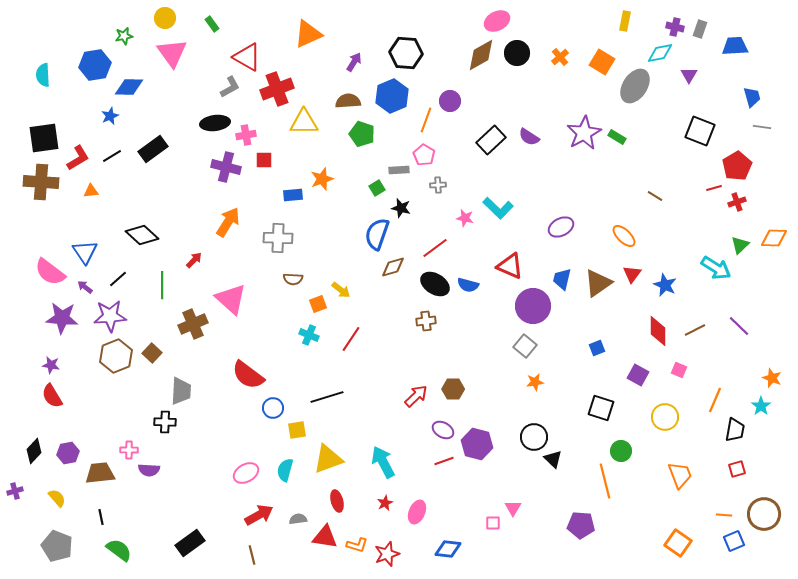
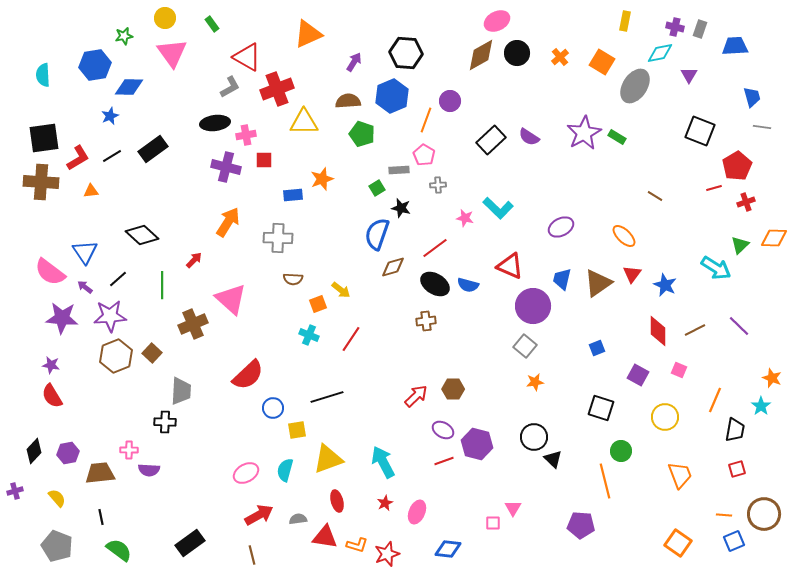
red cross at (737, 202): moved 9 px right
red semicircle at (248, 375): rotated 80 degrees counterclockwise
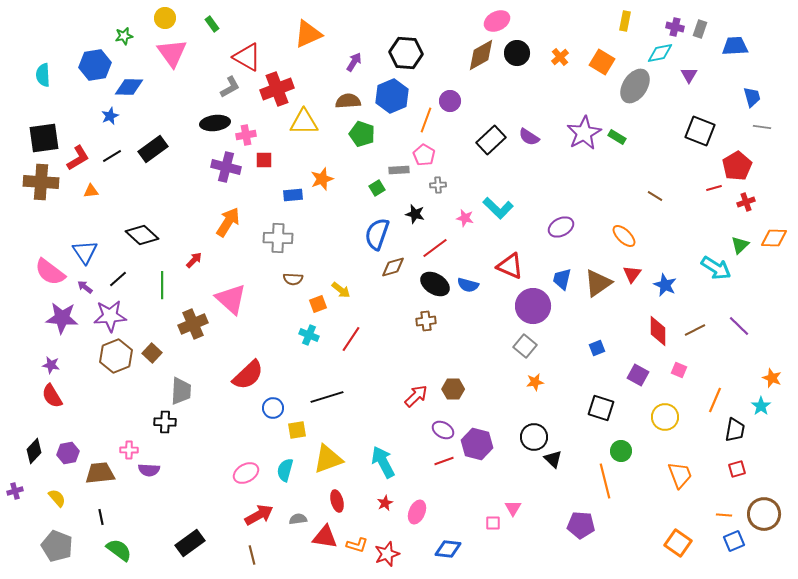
black star at (401, 208): moved 14 px right, 6 px down
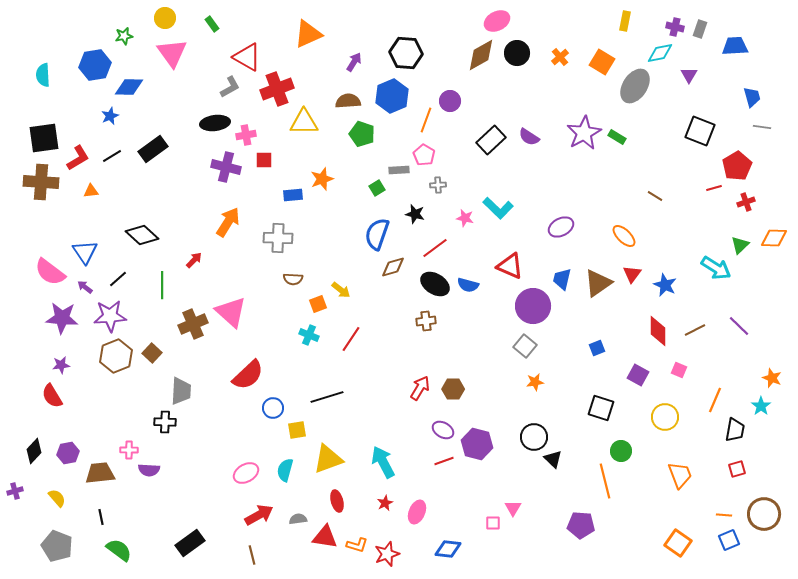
pink triangle at (231, 299): moved 13 px down
purple star at (51, 365): moved 10 px right; rotated 18 degrees counterclockwise
red arrow at (416, 396): moved 4 px right, 8 px up; rotated 15 degrees counterclockwise
blue square at (734, 541): moved 5 px left, 1 px up
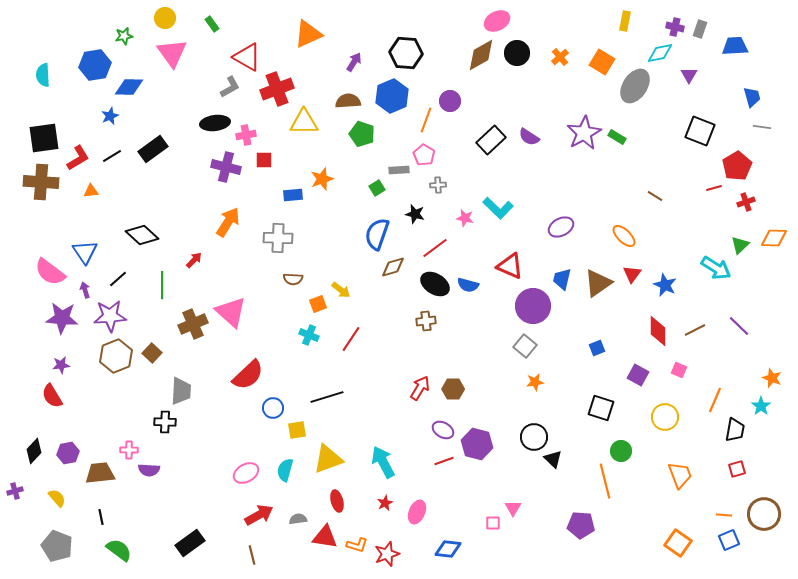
purple arrow at (85, 287): moved 3 px down; rotated 35 degrees clockwise
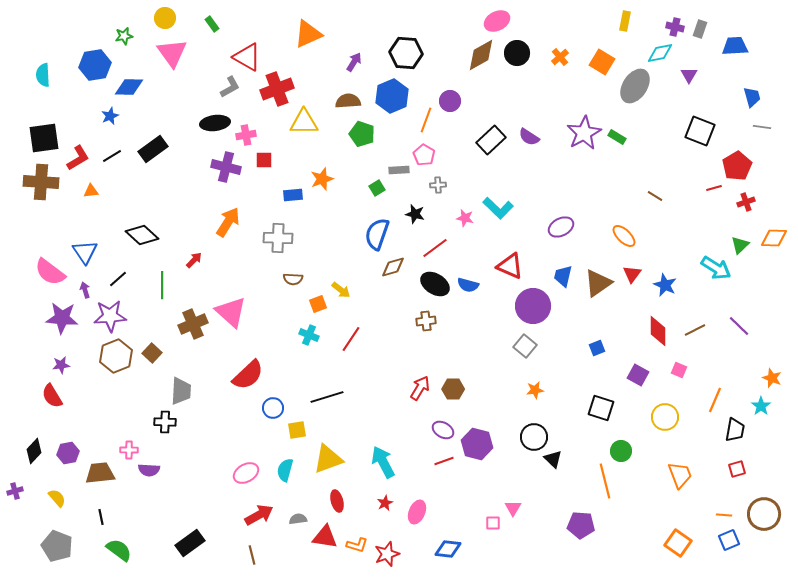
blue trapezoid at (562, 279): moved 1 px right, 3 px up
orange star at (535, 382): moved 8 px down
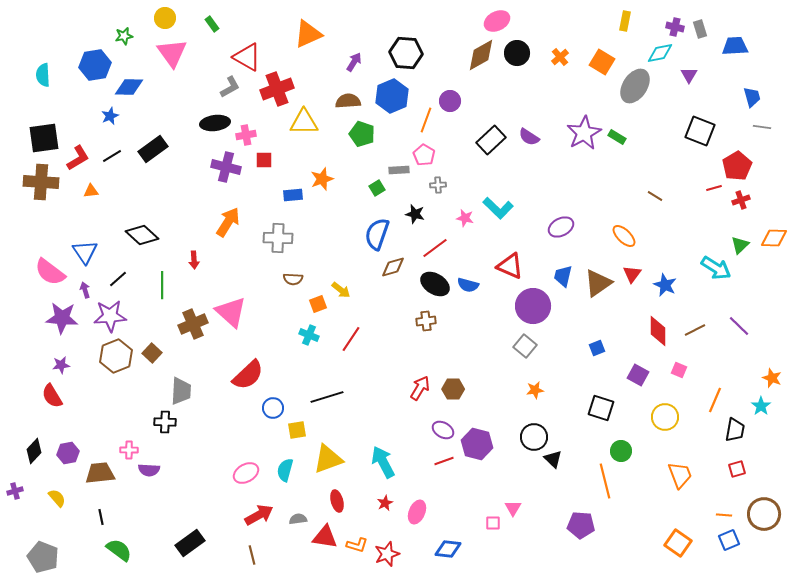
gray rectangle at (700, 29): rotated 36 degrees counterclockwise
red cross at (746, 202): moved 5 px left, 2 px up
red arrow at (194, 260): rotated 132 degrees clockwise
gray pentagon at (57, 546): moved 14 px left, 11 px down
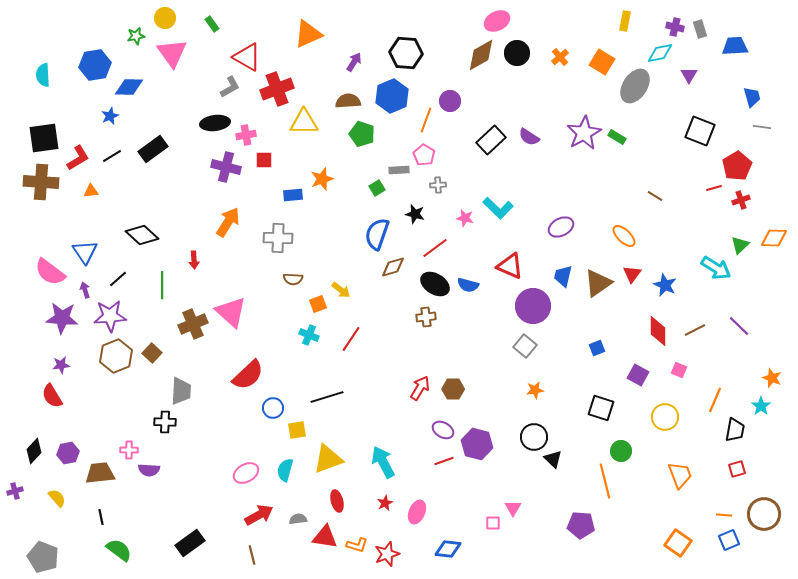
green star at (124, 36): moved 12 px right
brown cross at (426, 321): moved 4 px up
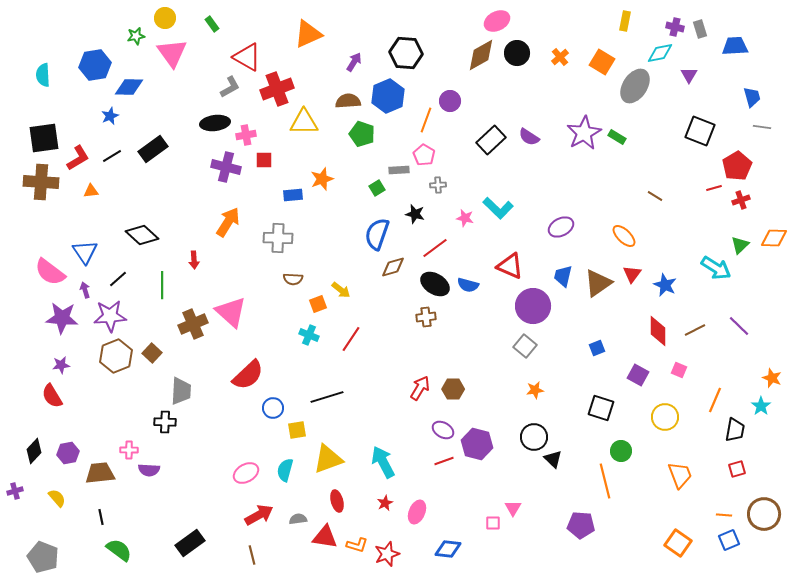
blue hexagon at (392, 96): moved 4 px left
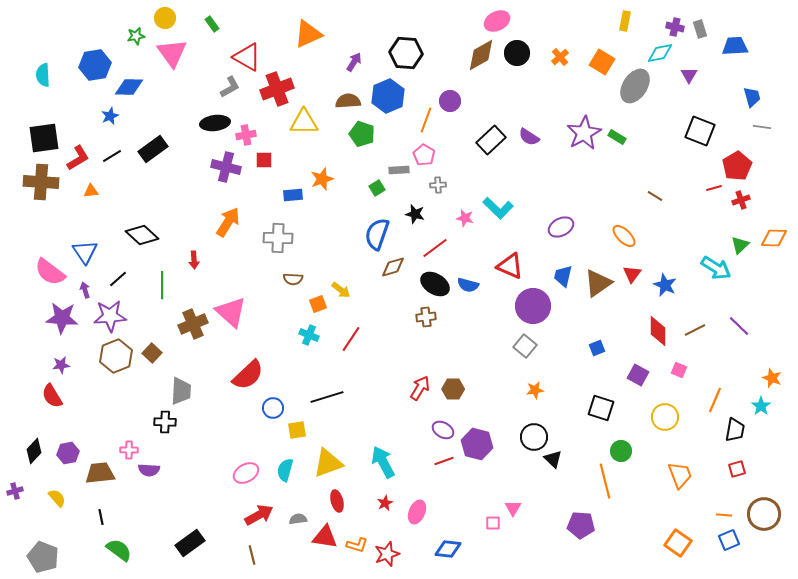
yellow triangle at (328, 459): moved 4 px down
